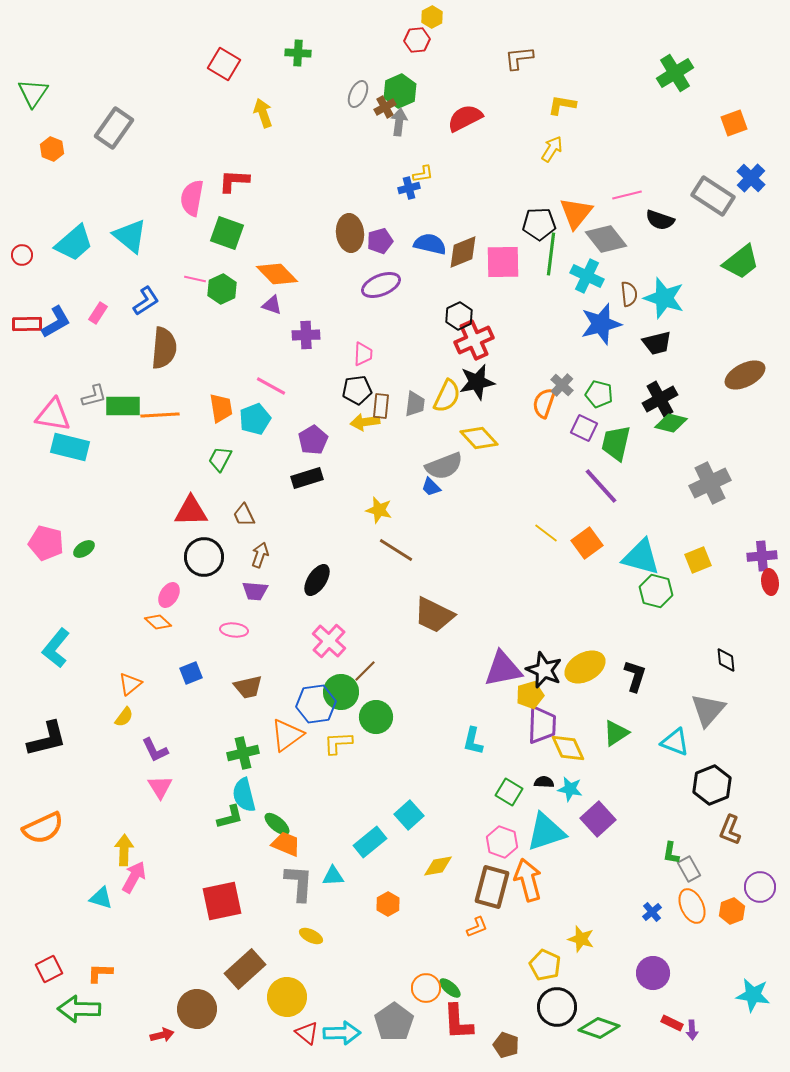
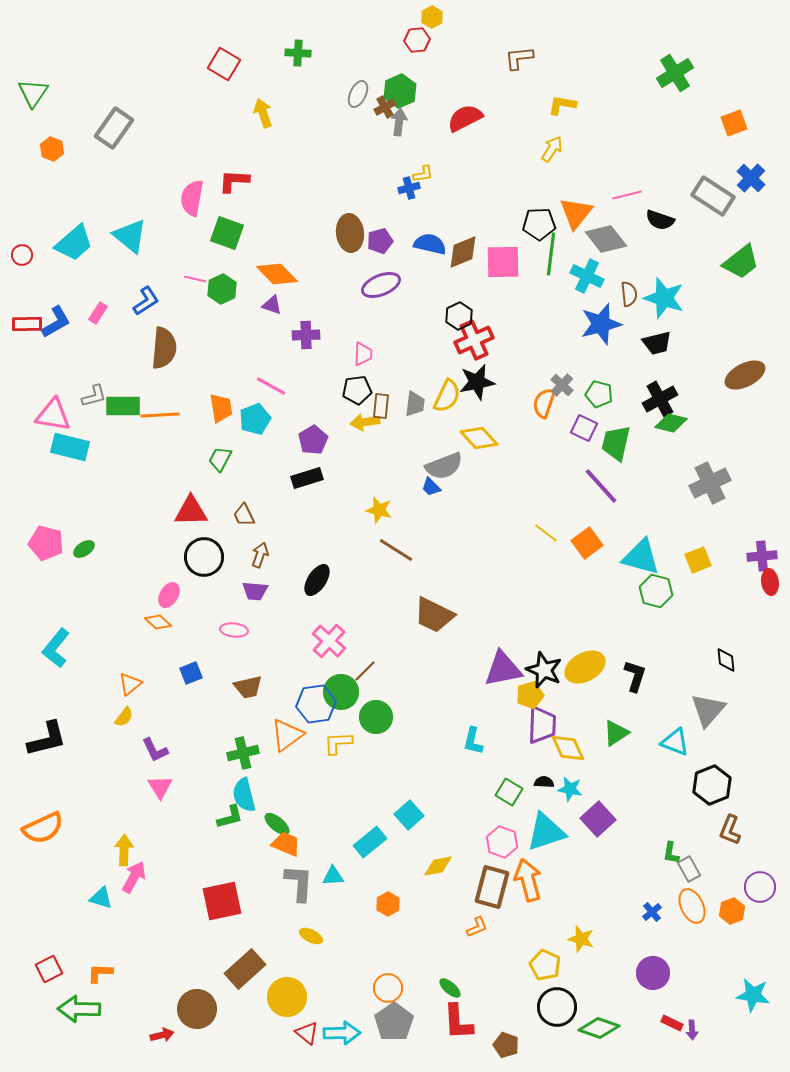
orange circle at (426, 988): moved 38 px left
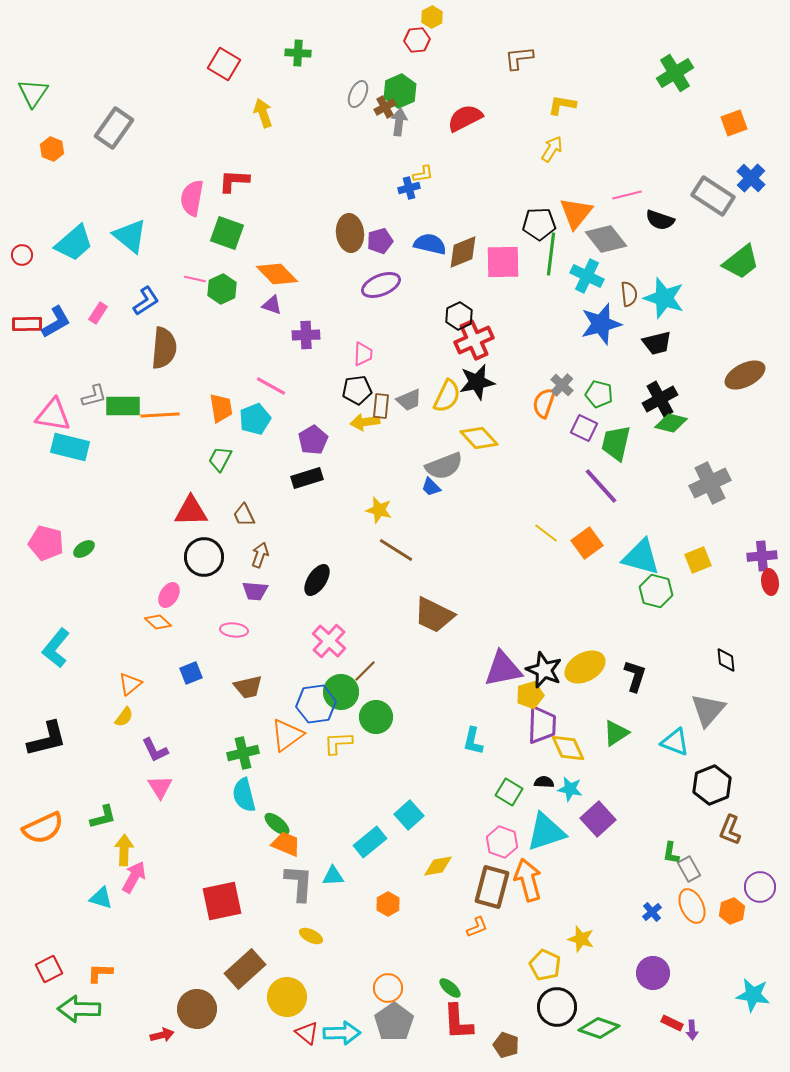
gray trapezoid at (415, 404): moved 6 px left, 4 px up; rotated 60 degrees clockwise
green L-shape at (230, 817): moved 127 px left
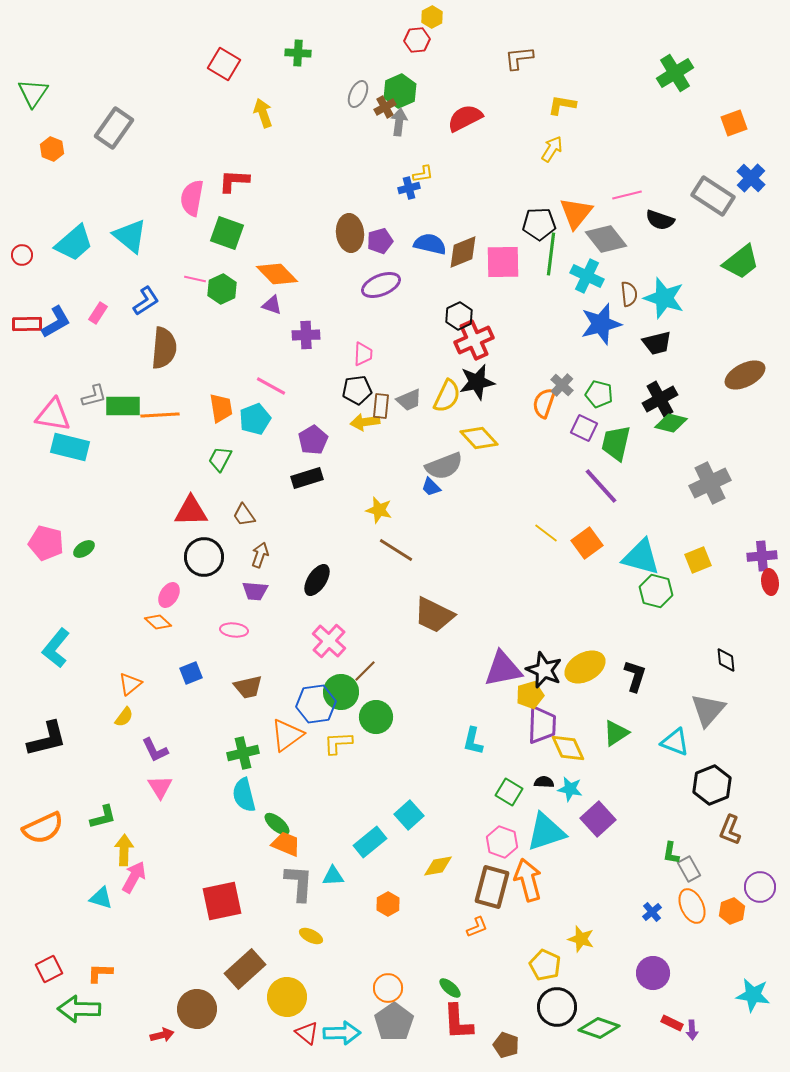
brown trapezoid at (244, 515): rotated 10 degrees counterclockwise
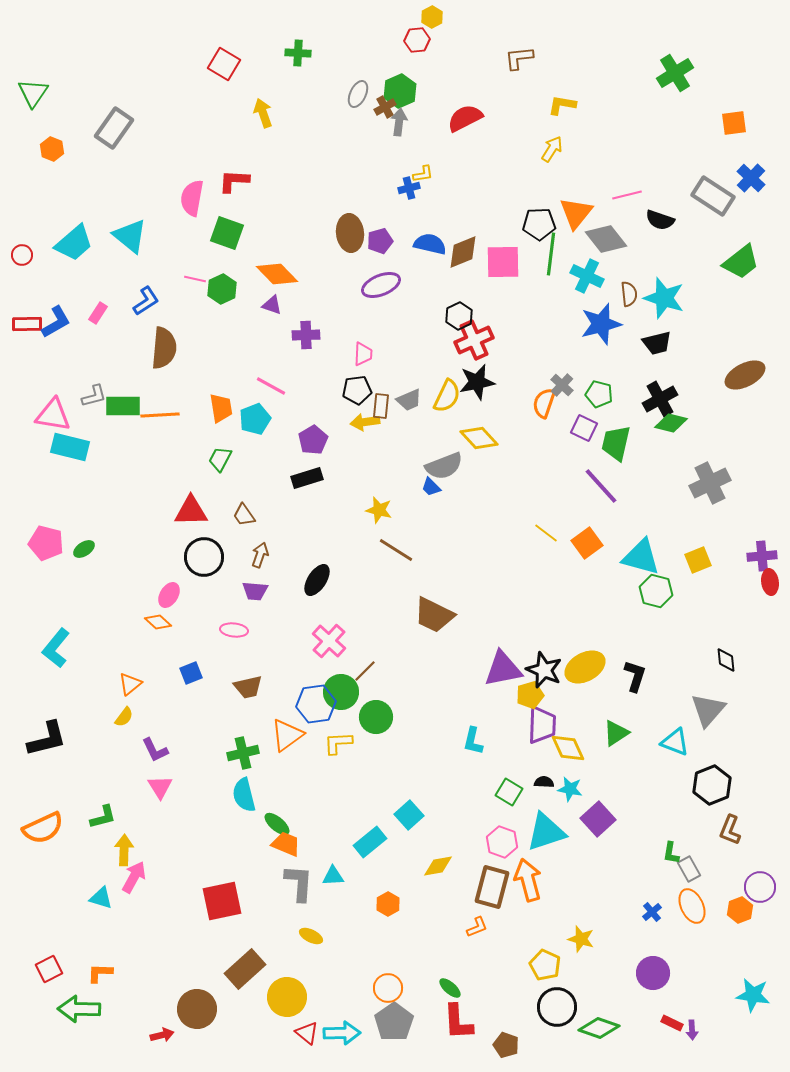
orange square at (734, 123): rotated 12 degrees clockwise
orange hexagon at (732, 911): moved 8 px right, 1 px up
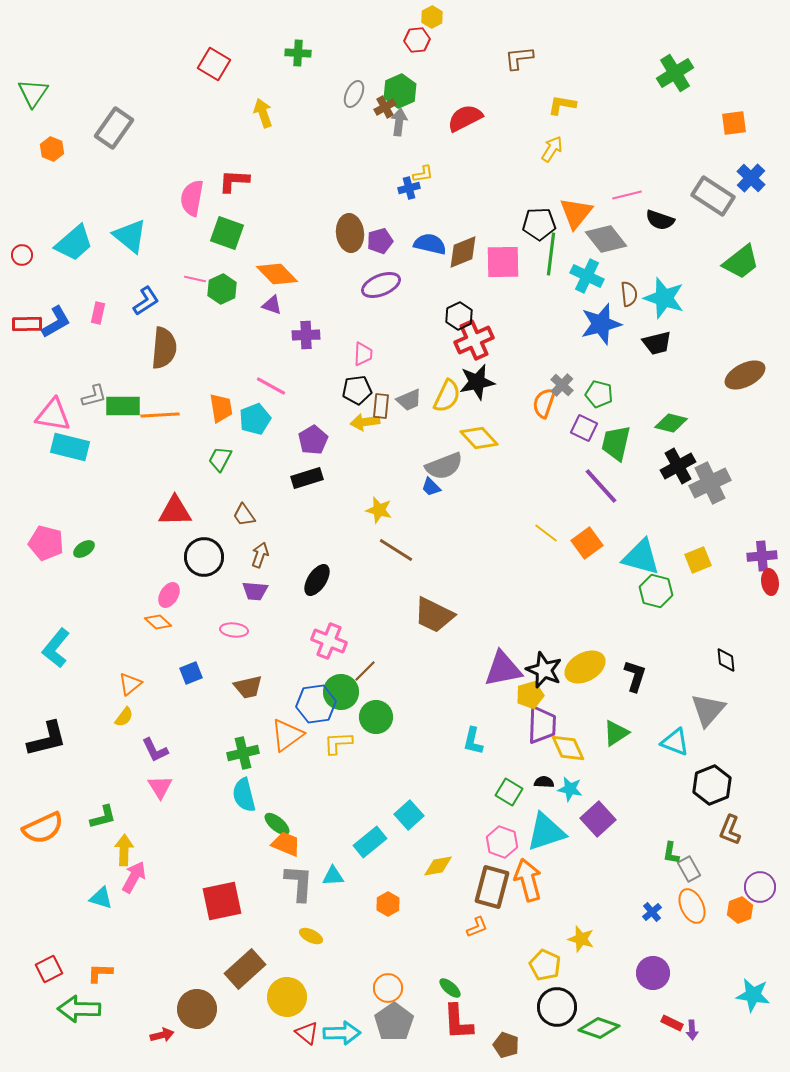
red square at (224, 64): moved 10 px left
gray ellipse at (358, 94): moved 4 px left
pink rectangle at (98, 313): rotated 20 degrees counterclockwise
black cross at (660, 399): moved 18 px right, 67 px down
red triangle at (191, 511): moved 16 px left
pink cross at (329, 641): rotated 20 degrees counterclockwise
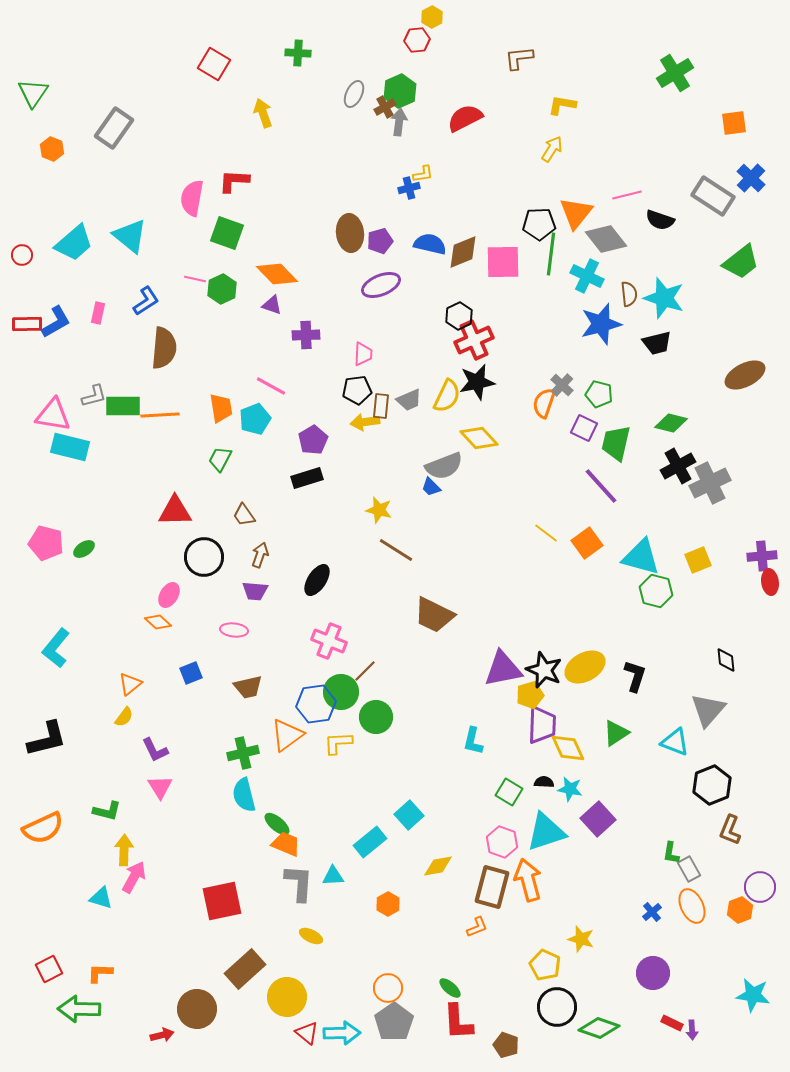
green L-shape at (103, 817): moved 4 px right, 6 px up; rotated 28 degrees clockwise
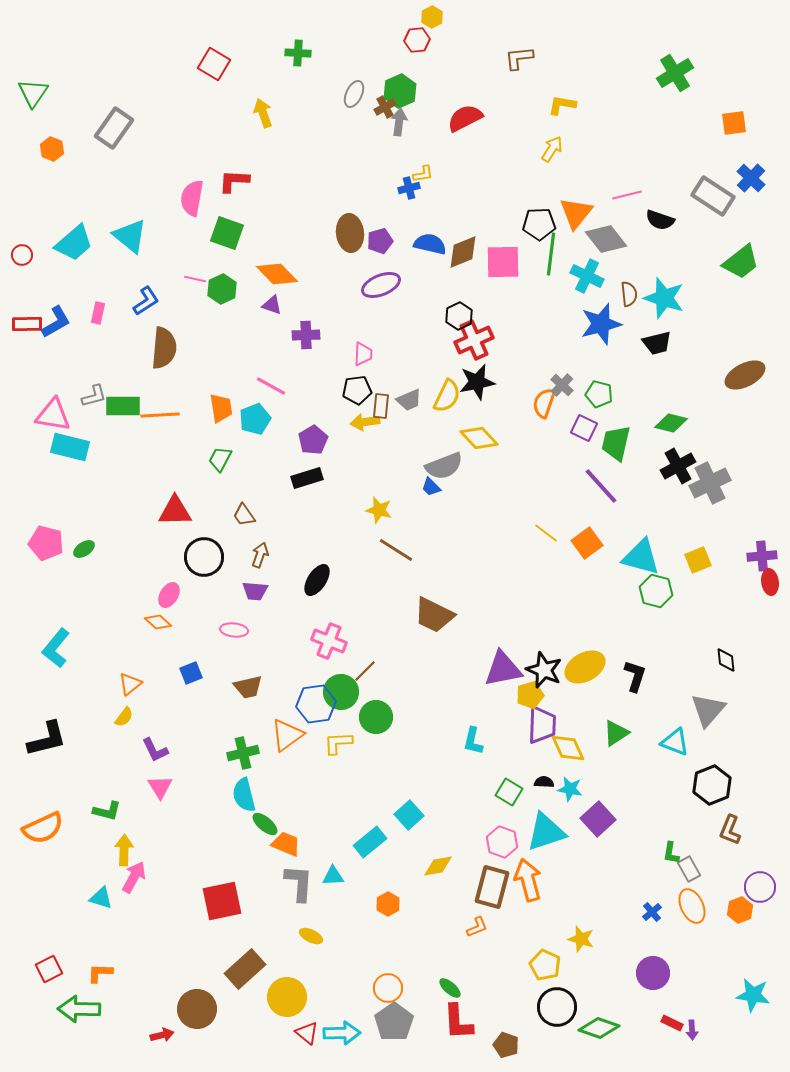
green ellipse at (277, 824): moved 12 px left
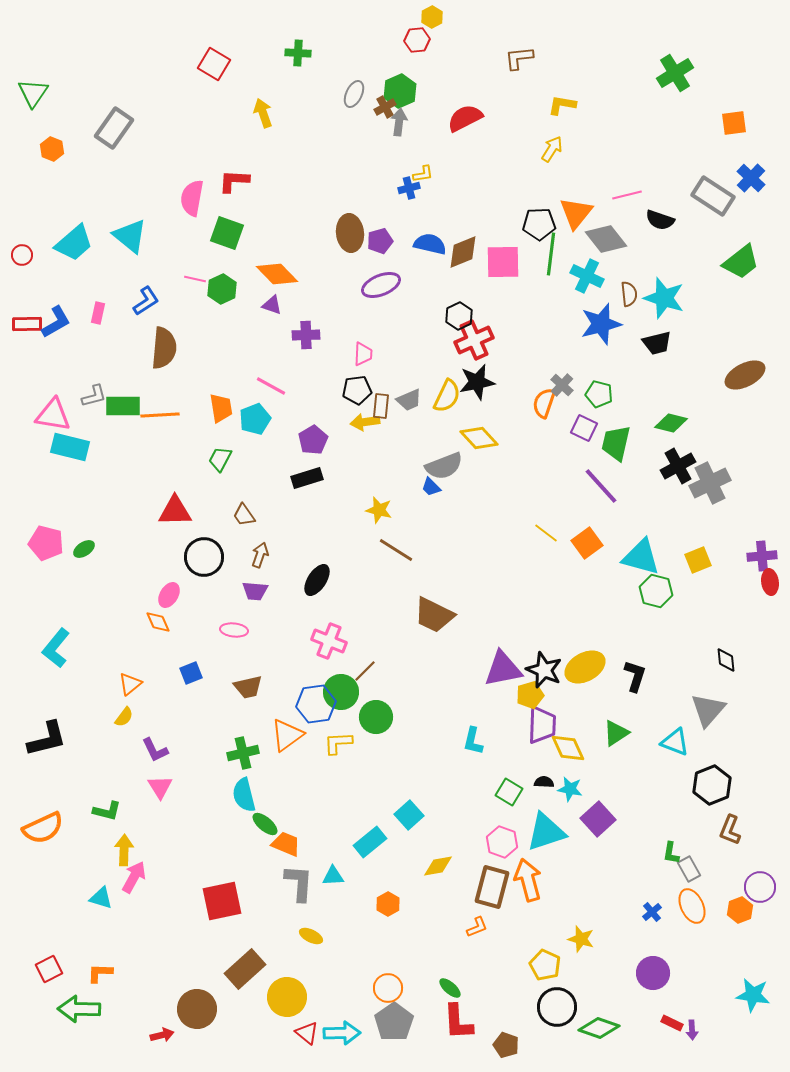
orange diamond at (158, 622): rotated 24 degrees clockwise
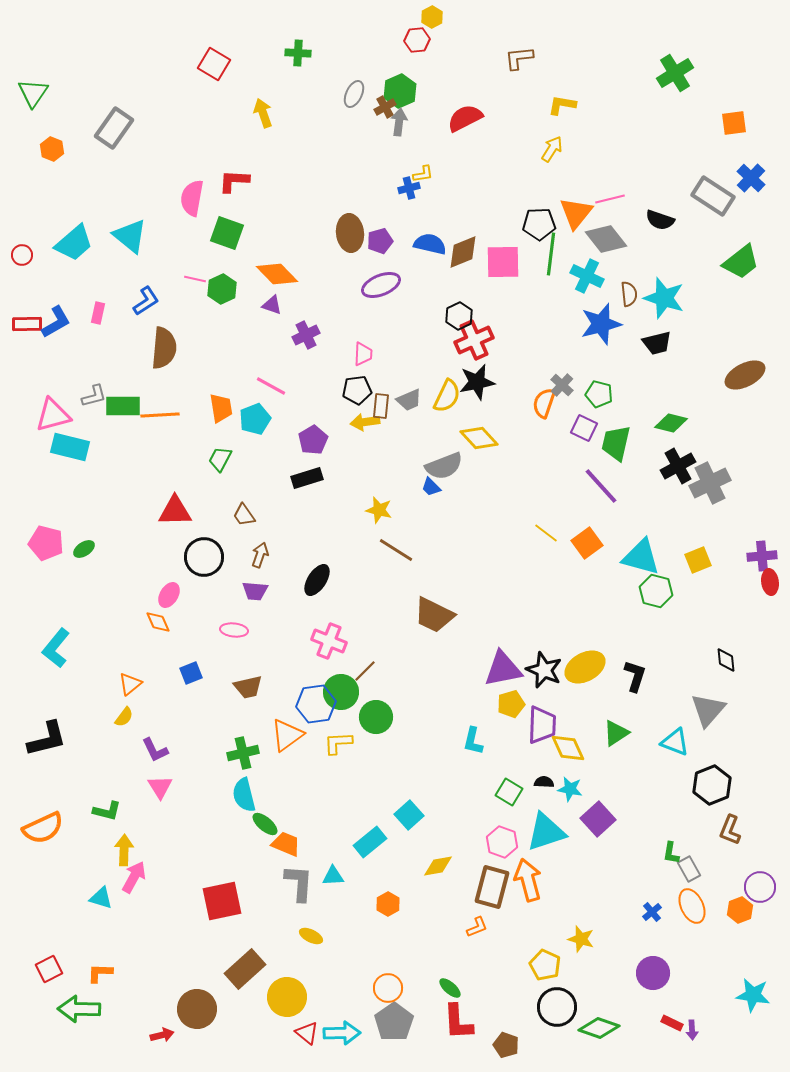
pink line at (627, 195): moved 17 px left, 4 px down
purple cross at (306, 335): rotated 24 degrees counterclockwise
pink triangle at (53, 415): rotated 24 degrees counterclockwise
yellow pentagon at (530, 695): moved 19 px left, 9 px down
